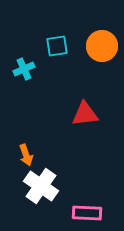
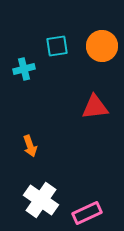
cyan cross: rotated 10 degrees clockwise
red triangle: moved 10 px right, 7 px up
orange arrow: moved 4 px right, 9 px up
white cross: moved 14 px down
pink rectangle: rotated 28 degrees counterclockwise
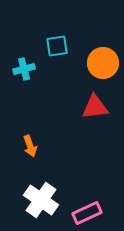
orange circle: moved 1 px right, 17 px down
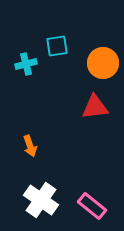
cyan cross: moved 2 px right, 5 px up
pink rectangle: moved 5 px right, 7 px up; rotated 64 degrees clockwise
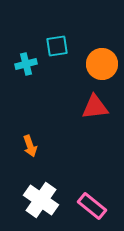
orange circle: moved 1 px left, 1 px down
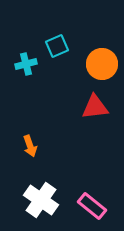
cyan square: rotated 15 degrees counterclockwise
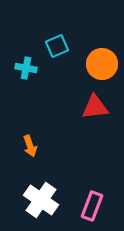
cyan cross: moved 4 px down; rotated 25 degrees clockwise
pink rectangle: rotated 72 degrees clockwise
